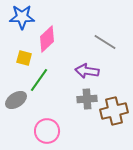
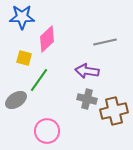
gray line: rotated 45 degrees counterclockwise
gray cross: rotated 18 degrees clockwise
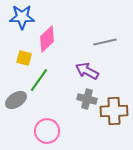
purple arrow: rotated 20 degrees clockwise
brown cross: rotated 12 degrees clockwise
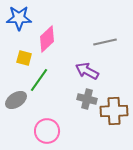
blue star: moved 3 px left, 1 px down
